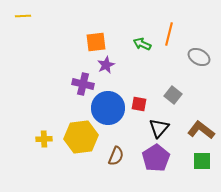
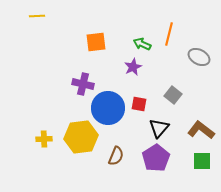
yellow line: moved 14 px right
purple star: moved 27 px right, 2 px down
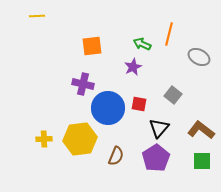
orange square: moved 4 px left, 4 px down
yellow hexagon: moved 1 px left, 2 px down
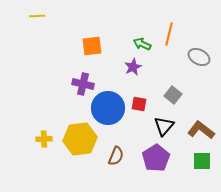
black triangle: moved 5 px right, 2 px up
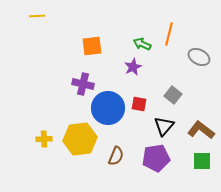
purple pentagon: rotated 24 degrees clockwise
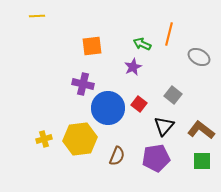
red square: rotated 28 degrees clockwise
yellow cross: rotated 14 degrees counterclockwise
brown semicircle: moved 1 px right
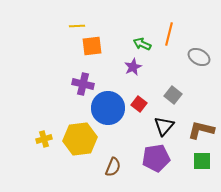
yellow line: moved 40 px right, 10 px down
brown L-shape: rotated 24 degrees counterclockwise
brown semicircle: moved 4 px left, 11 px down
